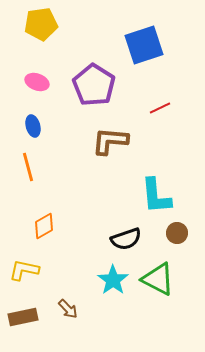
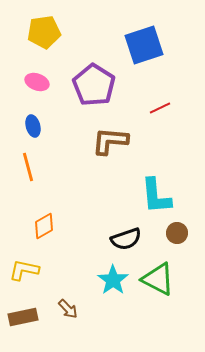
yellow pentagon: moved 3 px right, 8 px down
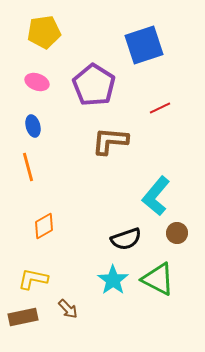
cyan L-shape: rotated 45 degrees clockwise
yellow L-shape: moved 9 px right, 9 px down
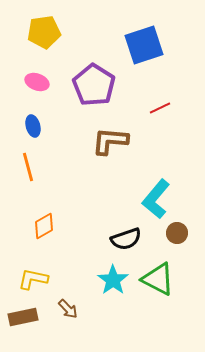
cyan L-shape: moved 3 px down
